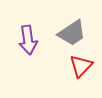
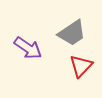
purple arrow: moved 8 px down; rotated 48 degrees counterclockwise
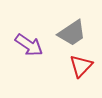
purple arrow: moved 1 px right, 3 px up
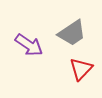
red triangle: moved 3 px down
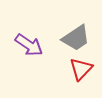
gray trapezoid: moved 4 px right, 5 px down
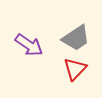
red triangle: moved 6 px left
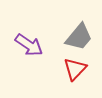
gray trapezoid: moved 3 px right, 1 px up; rotated 16 degrees counterclockwise
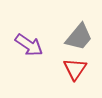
red triangle: rotated 10 degrees counterclockwise
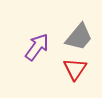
purple arrow: moved 8 px right, 2 px down; rotated 88 degrees counterclockwise
